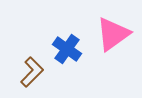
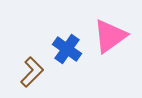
pink triangle: moved 3 px left, 2 px down
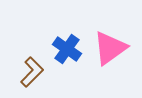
pink triangle: moved 12 px down
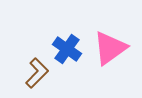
brown L-shape: moved 5 px right, 1 px down
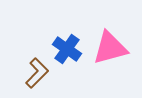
pink triangle: rotated 21 degrees clockwise
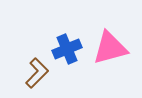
blue cross: rotated 32 degrees clockwise
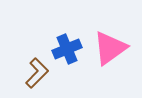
pink triangle: rotated 21 degrees counterclockwise
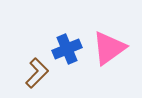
pink triangle: moved 1 px left
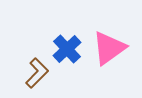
blue cross: rotated 20 degrees counterclockwise
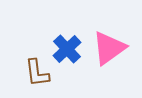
brown L-shape: rotated 128 degrees clockwise
